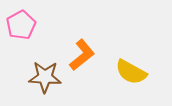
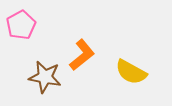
brown star: rotated 8 degrees clockwise
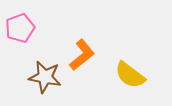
pink pentagon: moved 1 px left, 3 px down; rotated 8 degrees clockwise
yellow semicircle: moved 1 px left, 3 px down; rotated 8 degrees clockwise
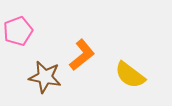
pink pentagon: moved 2 px left, 3 px down
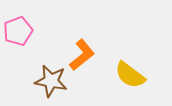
brown star: moved 6 px right, 4 px down
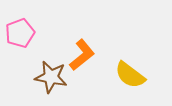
pink pentagon: moved 2 px right, 2 px down
brown star: moved 4 px up
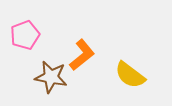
pink pentagon: moved 5 px right, 2 px down
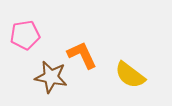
pink pentagon: rotated 12 degrees clockwise
orange L-shape: rotated 76 degrees counterclockwise
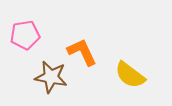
orange L-shape: moved 3 px up
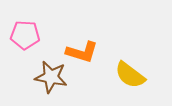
pink pentagon: rotated 12 degrees clockwise
orange L-shape: rotated 132 degrees clockwise
